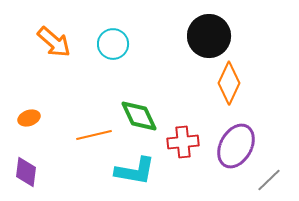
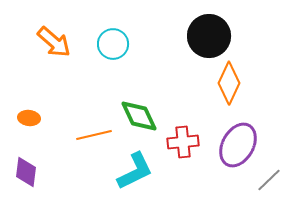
orange ellipse: rotated 25 degrees clockwise
purple ellipse: moved 2 px right, 1 px up
cyan L-shape: rotated 36 degrees counterclockwise
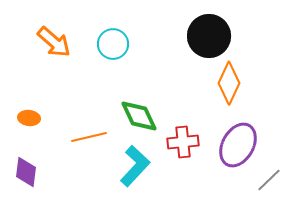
orange line: moved 5 px left, 2 px down
cyan L-shape: moved 5 px up; rotated 21 degrees counterclockwise
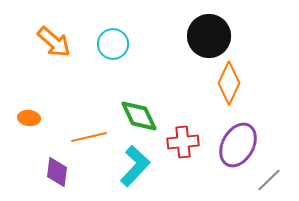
purple diamond: moved 31 px right
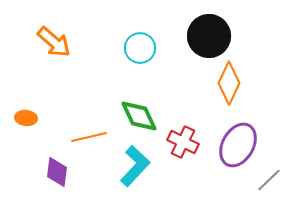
cyan circle: moved 27 px right, 4 px down
orange ellipse: moved 3 px left
red cross: rotated 32 degrees clockwise
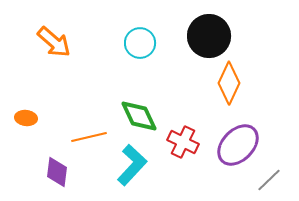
cyan circle: moved 5 px up
purple ellipse: rotated 15 degrees clockwise
cyan L-shape: moved 3 px left, 1 px up
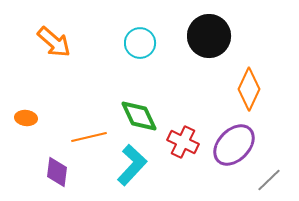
orange diamond: moved 20 px right, 6 px down
purple ellipse: moved 4 px left
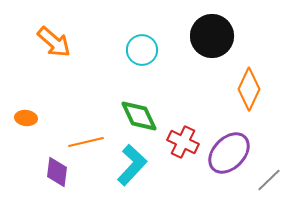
black circle: moved 3 px right
cyan circle: moved 2 px right, 7 px down
orange line: moved 3 px left, 5 px down
purple ellipse: moved 5 px left, 8 px down
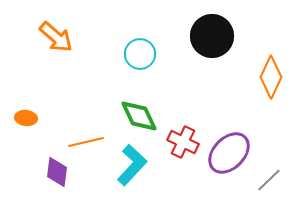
orange arrow: moved 2 px right, 5 px up
cyan circle: moved 2 px left, 4 px down
orange diamond: moved 22 px right, 12 px up
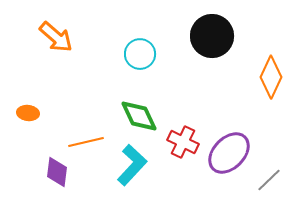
orange ellipse: moved 2 px right, 5 px up
